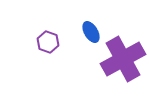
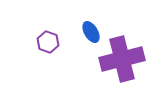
purple cross: moved 1 px left; rotated 15 degrees clockwise
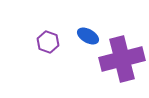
blue ellipse: moved 3 px left, 4 px down; rotated 30 degrees counterclockwise
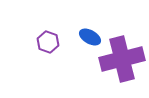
blue ellipse: moved 2 px right, 1 px down
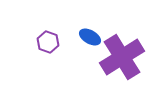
purple cross: moved 2 px up; rotated 18 degrees counterclockwise
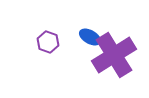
purple cross: moved 8 px left, 2 px up
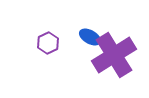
purple hexagon: moved 1 px down; rotated 15 degrees clockwise
